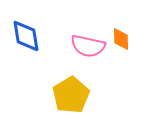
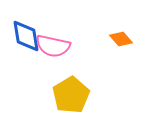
orange diamond: rotated 40 degrees counterclockwise
pink semicircle: moved 35 px left
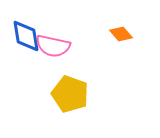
orange diamond: moved 5 px up
yellow pentagon: moved 1 px left, 1 px up; rotated 21 degrees counterclockwise
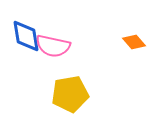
orange diamond: moved 13 px right, 8 px down
yellow pentagon: rotated 30 degrees counterclockwise
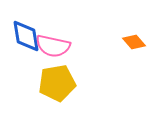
yellow pentagon: moved 13 px left, 11 px up
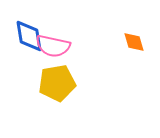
blue diamond: moved 3 px right
orange diamond: rotated 25 degrees clockwise
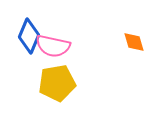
blue diamond: rotated 32 degrees clockwise
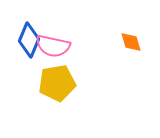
blue diamond: moved 4 px down
orange diamond: moved 3 px left
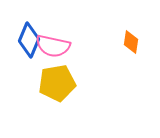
orange diamond: rotated 25 degrees clockwise
